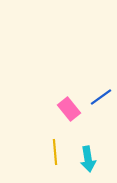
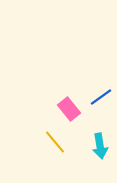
yellow line: moved 10 px up; rotated 35 degrees counterclockwise
cyan arrow: moved 12 px right, 13 px up
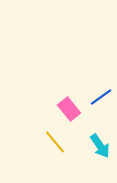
cyan arrow: rotated 25 degrees counterclockwise
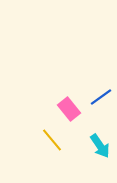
yellow line: moved 3 px left, 2 px up
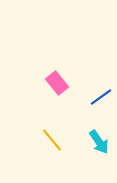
pink rectangle: moved 12 px left, 26 px up
cyan arrow: moved 1 px left, 4 px up
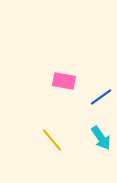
pink rectangle: moved 7 px right, 2 px up; rotated 40 degrees counterclockwise
cyan arrow: moved 2 px right, 4 px up
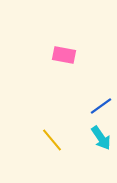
pink rectangle: moved 26 px up
blue line: moved 9 px down
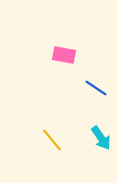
blue line: moved 5 px left, 18 px up; rotated 70 degrees clockwise
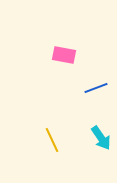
blue line: rotated 55 degrees counterclockwise
yellow line: rotated 15 degrees clockwise
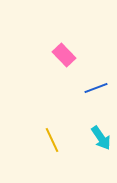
pink rectangle: rotated 35 degrees clockwise
